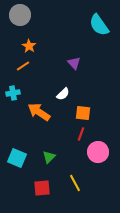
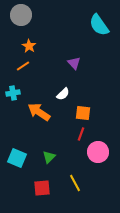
gray circle: moved 1 px right
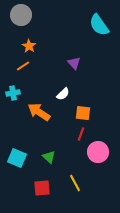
green triangle: rotated 32 degrees counterclockwise
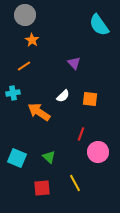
gray circle: moved 4 px right
orange star: moved 3 px right, 6 px up
orange line: moved 1 px right
white semicircle: moved 2 px down
orange square: moved 7 px right, 14 px up
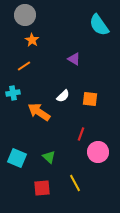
purple triangle: moved 4 px up; rotated 16 degrees counterclockwise
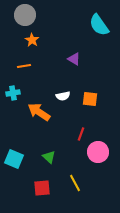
orange line: rotated 24 degrees clockwise
white semicircle: rotated 32 degrees clockwise
cyan square: moved 3 px left, 1 px down
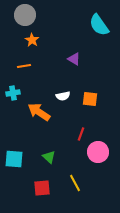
cyan square: rotated 18 degrees counterclockwise
